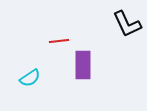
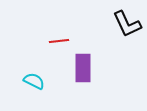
purple rectangle: moved 3 px down
cyan semicircle: moved 4 px right, 3 px down; rotated 120 degrees counterclockwise
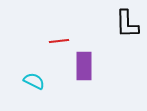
black L-shape: rotated 24 degrees clockwise
purple rectangle: moved 1 px right, 2 px up
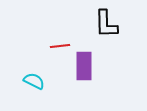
black L-shape: moved 21 px left
red line: moved 1 px right, 5 px down
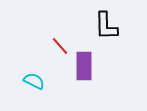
black L-shape: moved 2 px down
red line: rotated 54 degrees clockwise
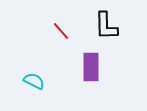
red line: moved 1 px right, 15 px up
purple rectangle: moved 7 px right, 1 px down
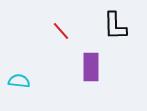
black L-shape: moved 9 px right
cyan semicircle: moved 15 px left; rotated 20 degrees counterclockwise
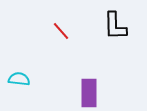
purple rectangle: moved 2 px left, 26 px down
cyan semicircle: moved 2 px up
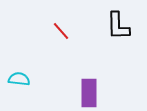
black L-shape: moved 3 px right
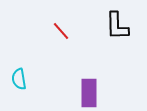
black L-shape: moved 1 px left
cyan semicircle: rotated 105 degrees counterclockwise
